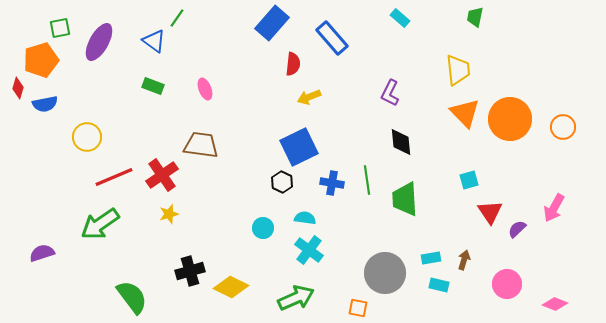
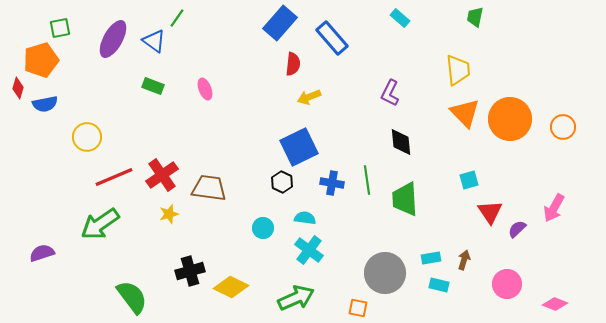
blue rectangle at (272, 23): moved 8 px right
purple ellipse at (99, 42): moved 14 px right, 3 px up
brown trapezoid at (201, 145): moved 8 px right, 43 px down
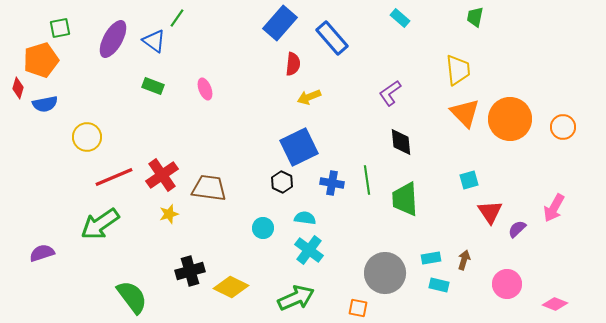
purple L-shape at (390, 93): rotated 28 degrees clockwise
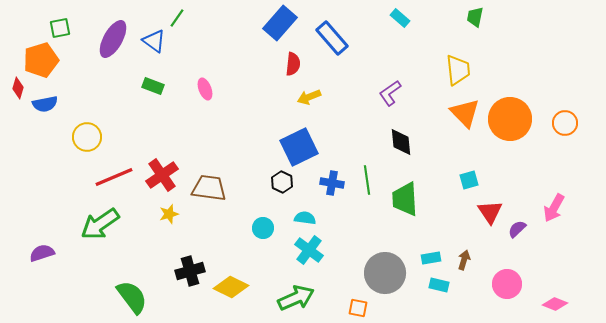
orange circle at (563, 127): moved 2 px right, 4 px up
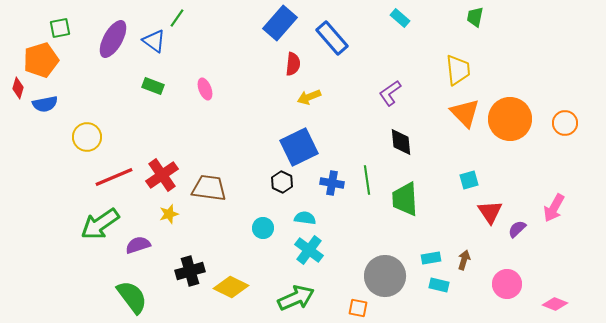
purple semicircle at (42, 253): moved 96 px right, 8 px up
gray circle at (385, 273): moved 3 px down
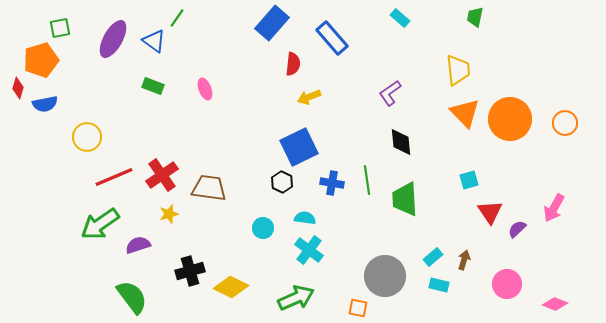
blue rectangle at (280, 23): moved 8 px left
cyan rectangle at (431, 258): moved 2 px right, 1 px up; rotated 30 degrees counterclockwise
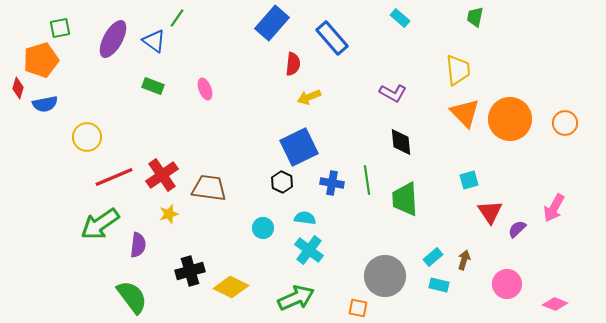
purple L-shape at (390, 93): moved 3 px right; rotated 116 degrees counterclockwise
purple semicircle at (138, 245): rotated 115 degrees clockwise
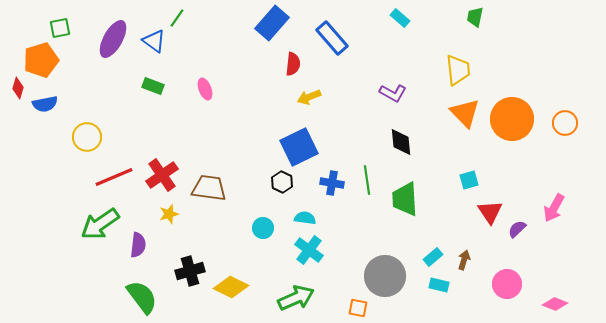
orange circle at (510, 119): moved 2 px right
green semicircle at (132, 297): moved 10 px right
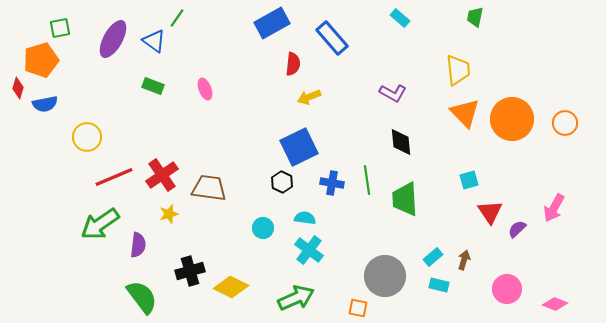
blue rectangle at (272, 23): rotated 20 degrees clockwise
pink circle at (507, 284): moved 5 px down
